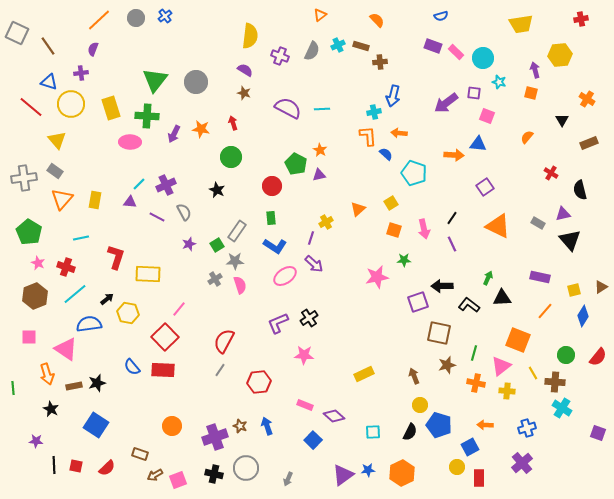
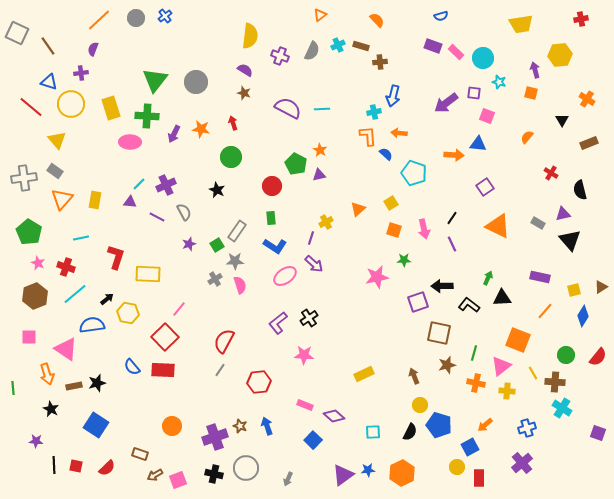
purple L-shape at (278, 323): rotated 15 degrees counterclockwise
blue semicircle at (89, 324): moved 3 px right, 1 px down
orange arrow at (485, 425): rotated 42 degrees counterclockwise
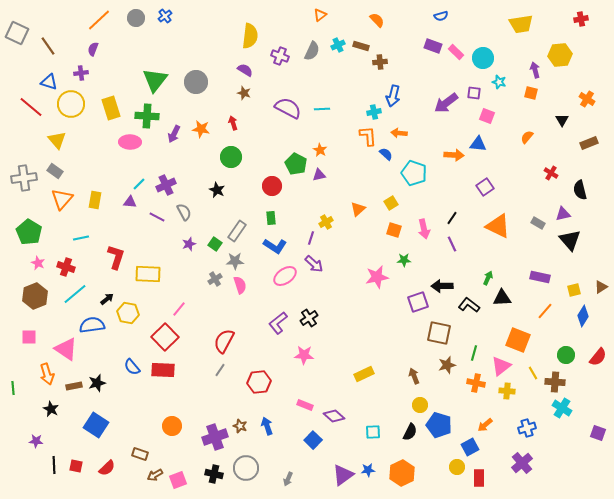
green square at (217, 245): moved 2 px left, 1 px up; rotated 24 degrees counterclockwise
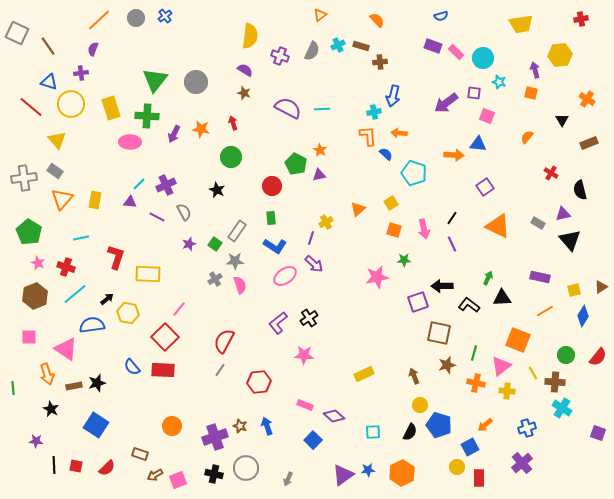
orange line at (545, 311): rotated 18 degrees clockwise
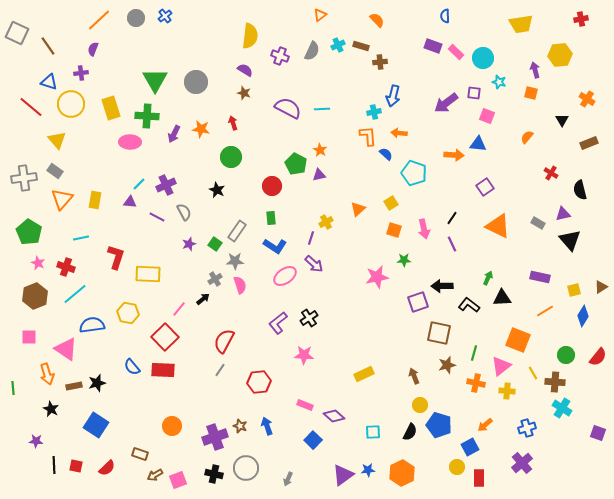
blue semicircle at (441, 16): moved 4 px right; rotated 104 degrees clockwise
green triangle at (155, 80): rotated 8 degrees counterclockwise
black arrow at (107, 299): moved 96 px right
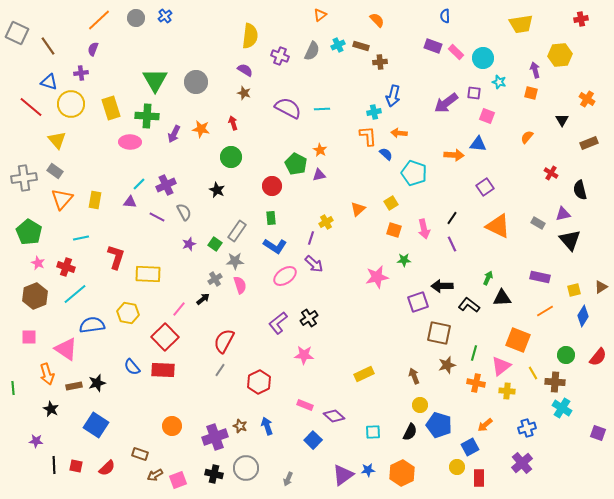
red hexagon at (259, 382): rotated 20 degrees counterclockwise
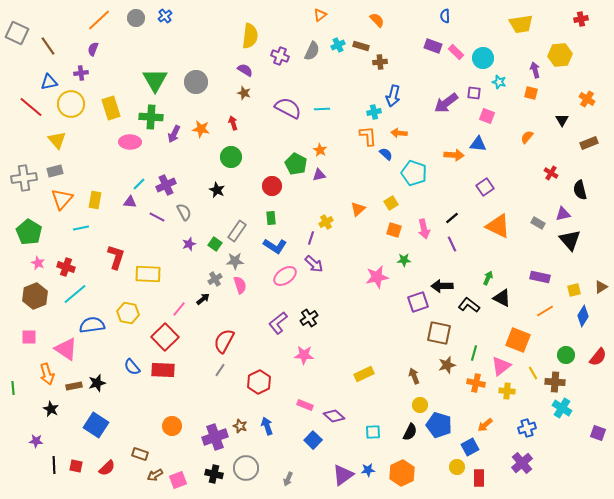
blue triangle at (49, 82): rotated 30 degrees counterclockwise
green cross at (147, 116): moved 4 px right, 1 px down
gray rectangle at (55, 171): rotated 49 degrees counterclockwise
black line at (452, 218): rotated 16 degrees clockwise
cyan line at (81, 238): moved 10 px up
black triangle at (502, 298): rotated 30 degrees clockwise
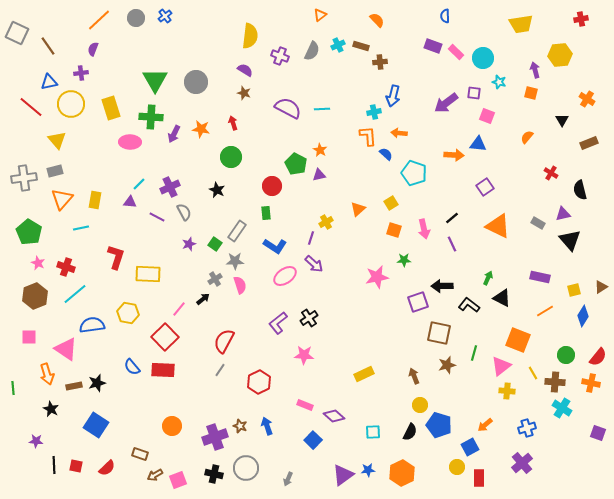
purple cross at (166, 185): moved 4 px right, 2 px down
green rectangle at (271, 218): moved 5 px left, 5 px up
orange cross at (476, 383): moved 115 px right
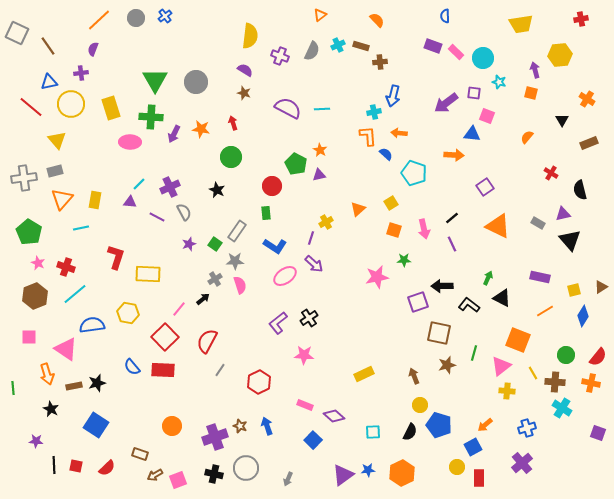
blue triangle at (478, 144): moved 6 px left, 10 px up
red semicircle at (224, 341): moved 17 px left
blue square at (470, 447): moved 3 px right
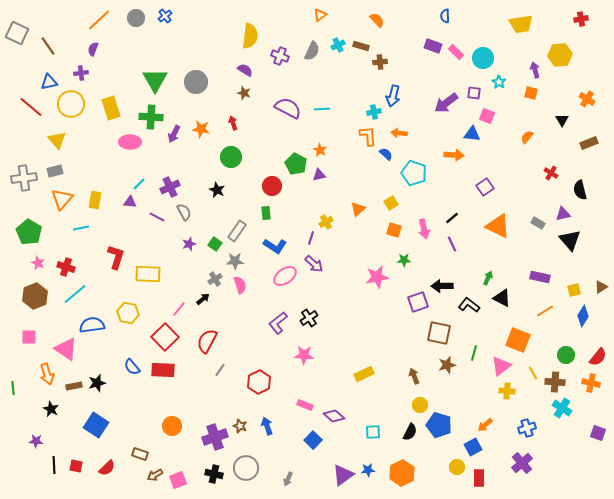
cyan star at (499, 82): rotated 16 degrees clockwise
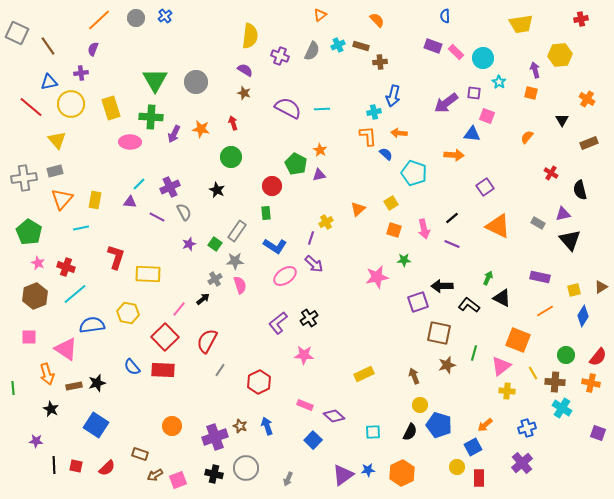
purple line at (452, 244): rotated 42 degrees counterclockwise
